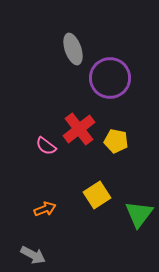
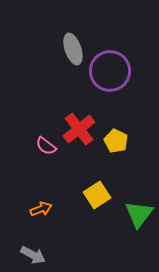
purple circle: moved 7 px up
yellow pentagon: rotated 15 degrees clockwise
orange arrow: moved 4 px left
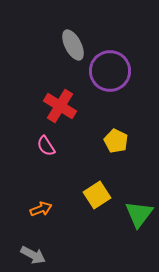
gray ellipse: moved 4 px up; rotated 8 degrees counterclockwise
red cross: moved 19 px left, 23 px up; rotated 20 degrees counterclockwise
pink semicircle: rotated 20 degrees clockwise
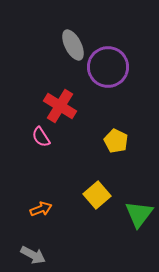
purple circle: moved 2 px left, 4 px up
pink semicircle: moved 5 px left, 9 px up
yellow square: rotated 8 degrees counterclockwise
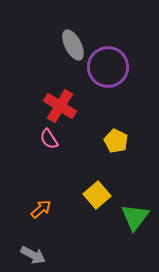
pink semicircle: moved 8 px right, 2 px down
orange arrow: rotated 20 degrees counterclockwise
green triangle: moved 4 px left, 3 px down
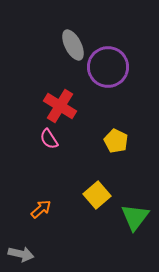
gray arrow: moved 12 px left, 1 px up; rotated 15 degrees counterclockwise
